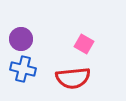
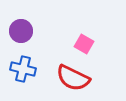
purple circle: moved 8 px up
red semicircle: rotated 32 degrees clockwise
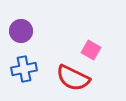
pink square: moved 7 px right, 6 px down
blue cross: moved 1 px right; rotated 25 degrees counterclockwise
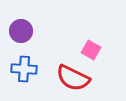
blue cross: rotated 15 degrees clockwise
